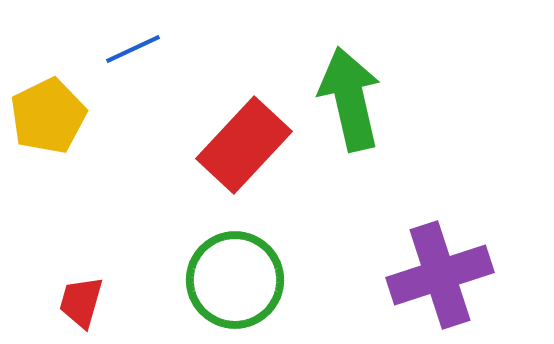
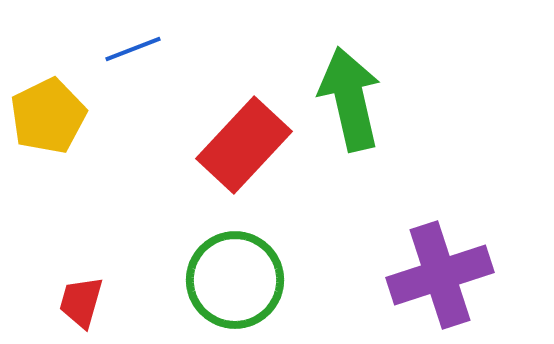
blue line: rotated 4 degrees clockwise
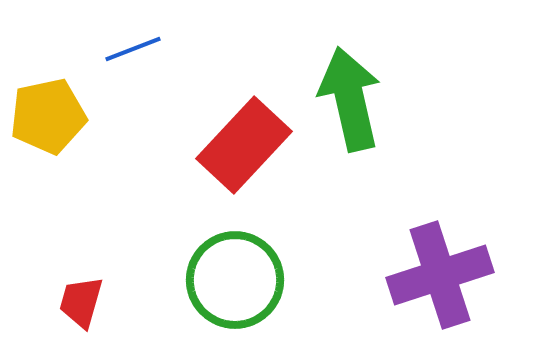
yellow pentagon: rotated 14 degrees clockwise
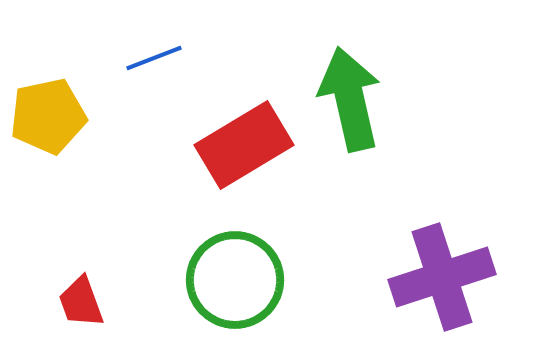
blue line: moved 21 px right, 9 px down
red rectangle: rotated 16 degrees clockwise
purple cross: moved 2 px right, 2 px down
red trapezoid: rotated 36 degrees counterclockwise
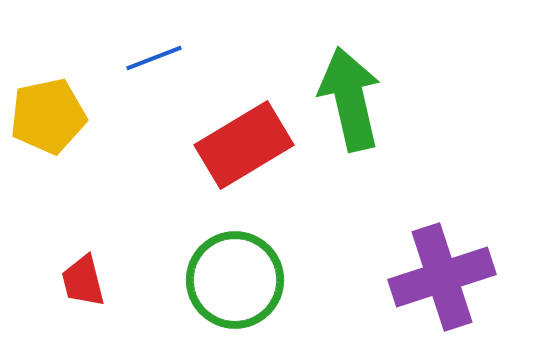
red trapezoid: moved 2 px right, 21 px up; rotated 6 degrees clockwise
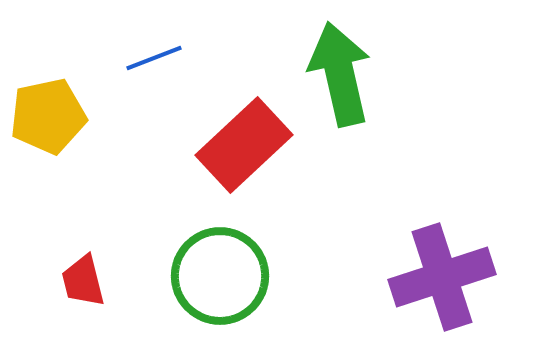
green arrow: moved 10 px left, 25 px up
red rectangle: rotated 12 degrees counterclockwise
green circle: moved 15 px left, 4 px up
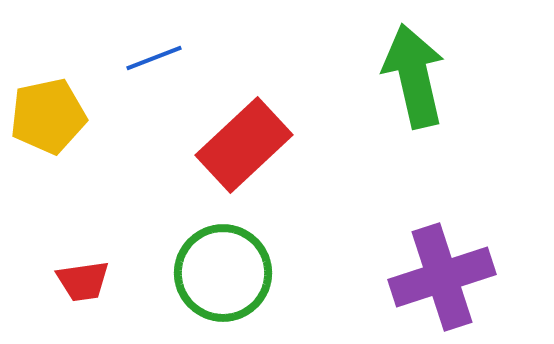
green arrow: moved 74 px right, 2 px down
green circle: moved 3 px right, 3 px up
red trapezoid: rotated 84 degrees counterclockwise
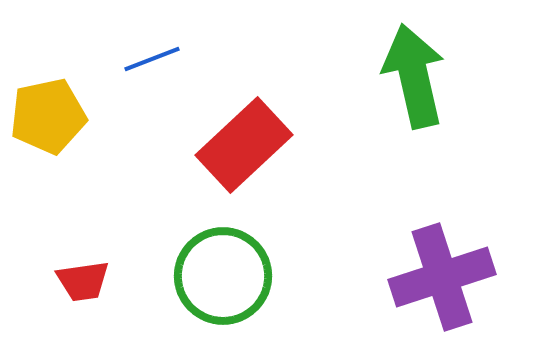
blue line: moved 2 px left, 1 px down
green circle: moved 3 px down
